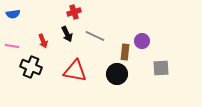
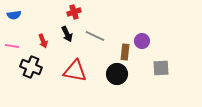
blue semicircle: moved 1 px right, 1 px down
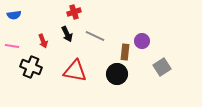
gray square: moved 1 px right, 1 px up; rotated 30 degrees counterclockwise
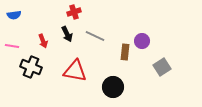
black circle: moved 4 px left, 13 px down
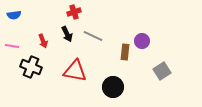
gray line: moved 2 px left
gray square: moved 4 px down
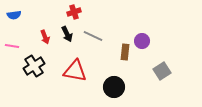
red arrow: moved 2 px right, 4 px up
black cross: moved 3 px right, 1 px up; rotated 35 degrees clockwise
black circle: moved 1 px right
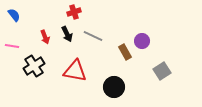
blue semicircle: rotated 120 degrees counterclockwise
brown rectangle: rotated 35 degrees counterclockwise
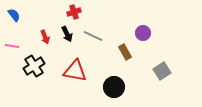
purple circle: moved 1 px right, 8 px up
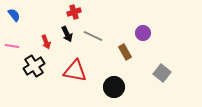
red arrow: moved 1 px right, 5 px down
gray square: moved 2 px down; rotated 18 degrees counterclockwise
